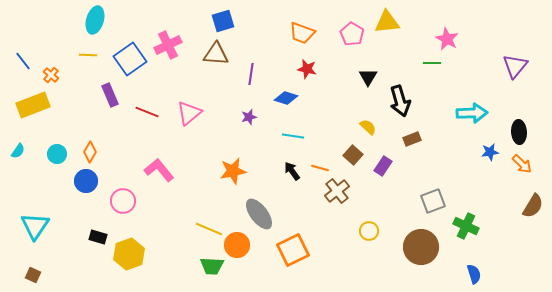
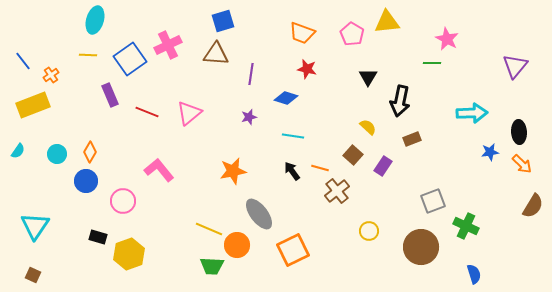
orange cross at (51, 75): rotated 14 degrees clockwise
black arrow at (400, 101): rotated 28 degrees clockwise
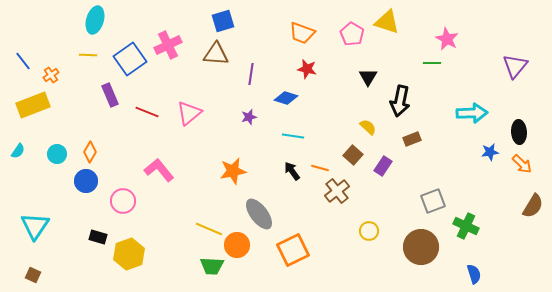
yellow triangle at (387, 22): rotated 24 degrees clockwise
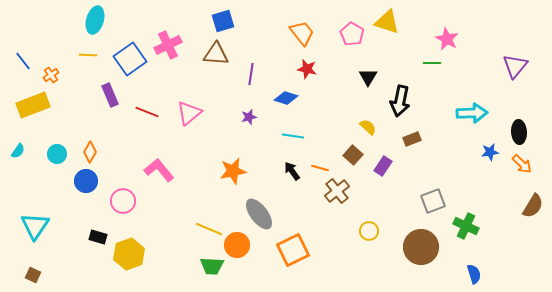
orange trapezoid at (302, 33): rotated 148 degrees counterclockwise
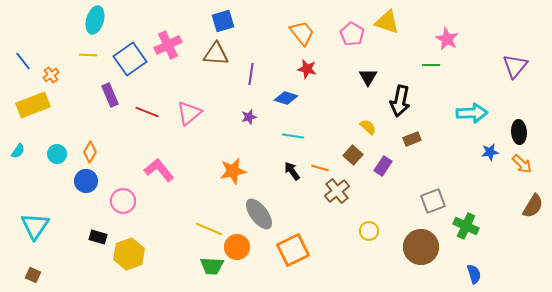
green line at (432, 63): moved 1 px left, 2 px down
orange circle at (237, 245): moved 2 px down
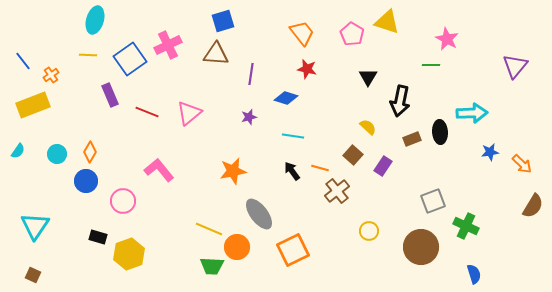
black ellipse at (519, 132): moved 79 px left
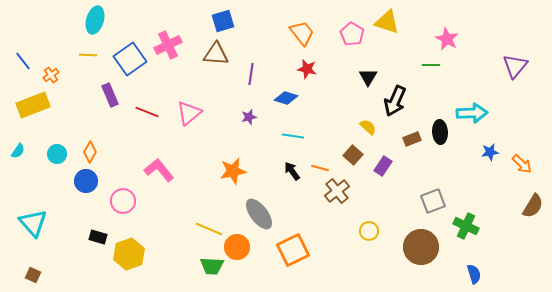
black arrow at (400, 101): moved 5 px left; rotated 12 degrees clockwise
cyan triangle at (35, 226): moved 2 px left, 3 px up; rotated 16 degrees counterclockwise
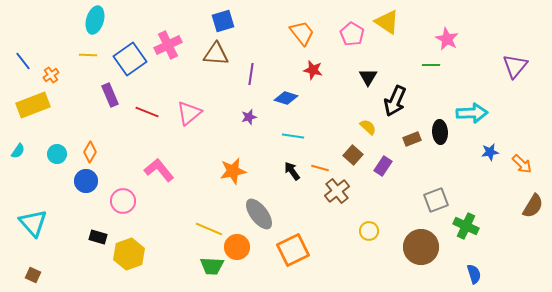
yellow triangle at (387, 22): rotated 16 degrees clockwise
red star at (307, 69): moved 6 px right, 1 px down
gray square at (433, 201): moved 3 px right, 1 px up
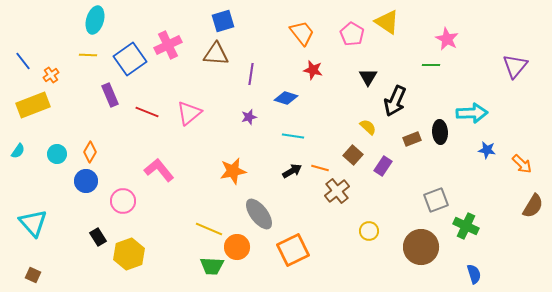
blue star at (490, 152): moved 3 px left, 2 px up; rotated 18 degrees clockwise
black arrow at (292, 171): rotated 96 degrees clockwise
black rectangle at (98, 237): rotated 42 degrees clockwise
